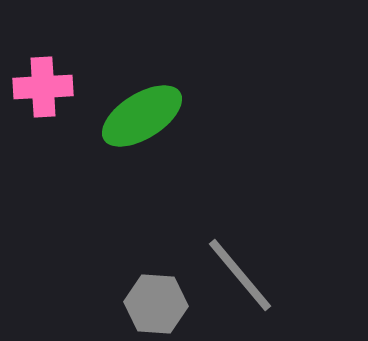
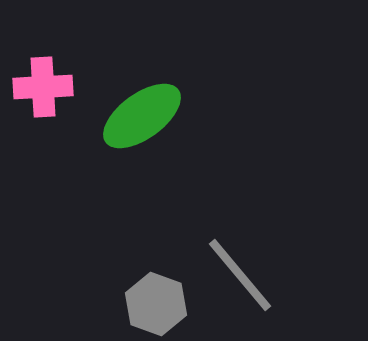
green ellipse: rotated 4 degrees counterclockwise
gray hexagon: rotated 16 degrees clockwise
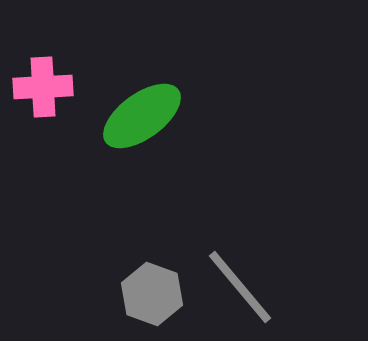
gray line: moved 12 px down
gray hexagon: moved 4 px left, 10 px up
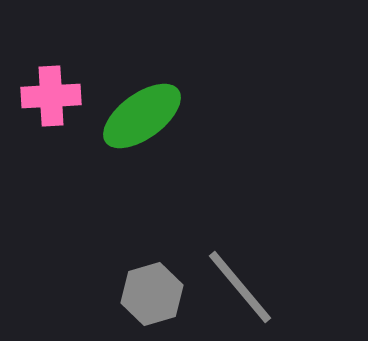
pink cross: moved 8 px right, 9 px down
gray hexagon: rotated 24 degrees clockwise
